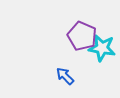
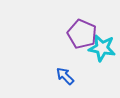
purple pentagon: moved 2 px up
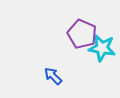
blue arrow: moved 12 px left
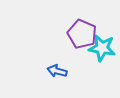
blue arrow: moved 4 px right, 5 px up; rotated 30 degrees counterclockwise
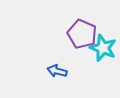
cyan star: moved 1 px right; rotated 12 degrees clockwise
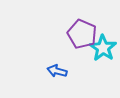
cyan star: rotated 12 degrees clockwise
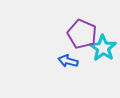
blue arrow: moved 11 px right, 10 px up
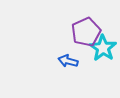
purple pentagon: moved 4 px right, 2 px up; rotated 24 degrees clockwise
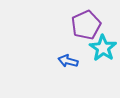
purple pentagon: moved 7 px up
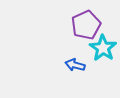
blue arrow: moved 7 px right, 4 px down
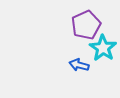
blue arrow: moved 4 px right
